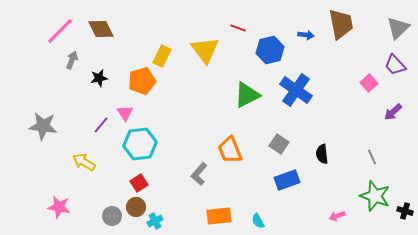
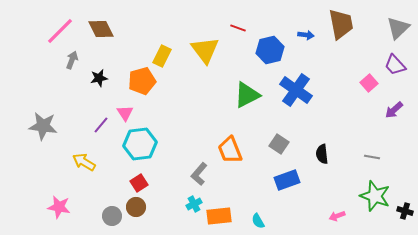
purple arrow: moved 1 px right, 2 px up
gray line: rotated 56 degrees counterclockwise
cyan cross: moved 39 px right, 17 px up
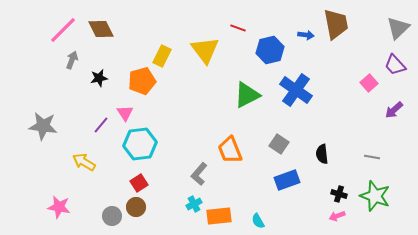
brown trapezoid: moved 5 px left
pink line: moved 3 px right, 1 px up
black cross: moved 66 px left, 17 px up
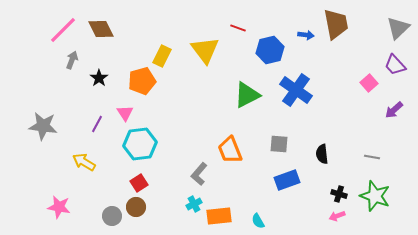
black star: rotated 24 degrees counterclockwise
purple line: moved 4 px left, 1 px up; rotated 12 degrees counterclockwise
gray square: rotated 30 degrees counterclockwise
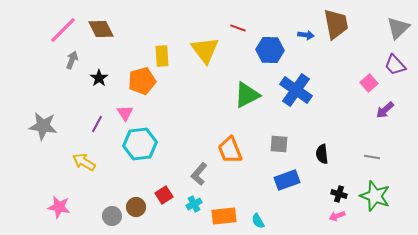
blue hexagon: rotated 16 degrees clockwise
yellow rectangle: rotated 30 degrees counterclockwise
purple arrow: moved 9 px left
red square: moved 25 px right, 12 px down
orange rectangle: moved 5 px right
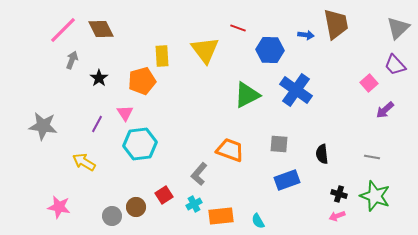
orange trapezoid: rotated 132 degrees clockwise
orange rectangle: moved 3 px left
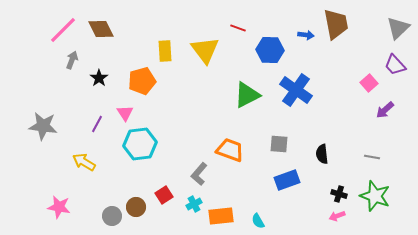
yellow rectangle: moved 3 px right, 5 px up
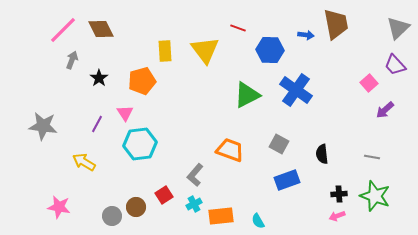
gray square: rotated 24 degrees clockwise
gray L-shape: moved 4 px left, 1 px down
black cross: rotated 21 degrees counterclockwise
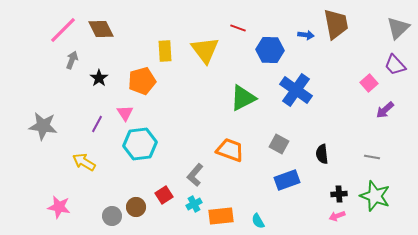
green triangle: moved 4 px left, 3 px down
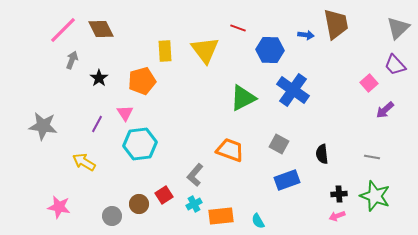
blue cross: moved 3 px left
brown circle: moved 3 px right, 3 px up
